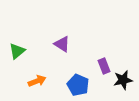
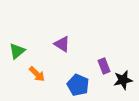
orange arrow: moved 7 px up; rotated 66 degrees clockwise
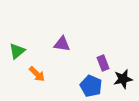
purple triangle: rotated 24 degrees counterclockwise
purple rectangle: moved 1 px left, 3 px up
black star: moved 1 px up
blue pentagon: moved 13 px right, 1 px down
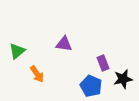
purple triangle: moved 2 px right
orange arrow: rotated 12 degrees clockwise
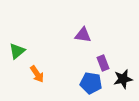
purple triangle: moved 19 px right, 9 px up
blue pentagon: moved 3 px up; rotated 15 degrees counterclockwise
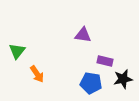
green triangle: rotated 12 degrees counterclockwise
purple rectangle: moved 2 px right, 2 px up; rotated 56 degrees counterclockwise
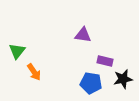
orange arrow: moved 3 px left, 2 px up
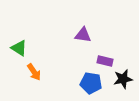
green triangle: moved 2 px right, 3 px up; rotated 36 degrees counterclockwise
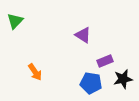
purple triangle: rotated 24 degrees clockwise
green triangle: moved 4 px left, 27 px up; rotated 42 degrees clockwise
purple rectangle: rotated 35 degrees counterclockwise
orange arrow: moved 1 px right
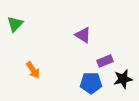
green triangle: moved 3 px down
orange arrow: moved 2 px left, 2 px up
blue pentagon: rotated 10 degrees counterclockwise
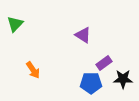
purple rectangle: moved 1 px left, 2 px down; rotated 14 degrees counterclockwise
black star: rotated 12 degrees clockwise
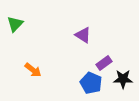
orange arrow: rotated 18 degrees counterclockwise
blue pentagon: rotated 25 degrees clockwise
